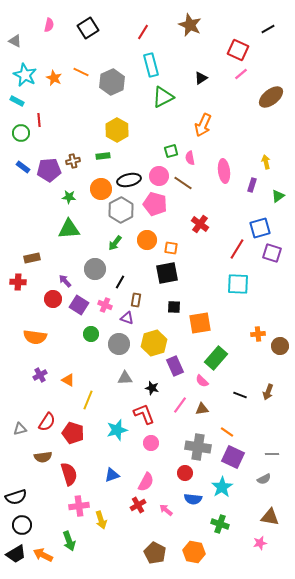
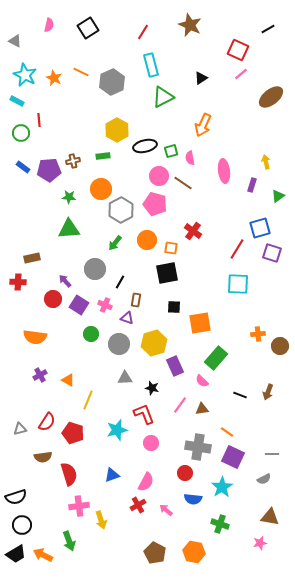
black ellipse at (129, 180): moved 16 px right, 34 px up
red cross at (200, 224): moved 7 px left, 7 px down
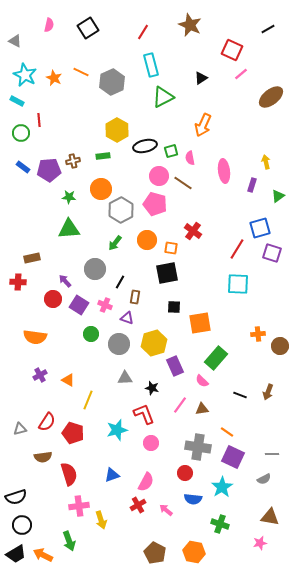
red square at (238, 50): moved 6 px left
brown rectangle at (136, 300): moved 1 px left, 3 px up
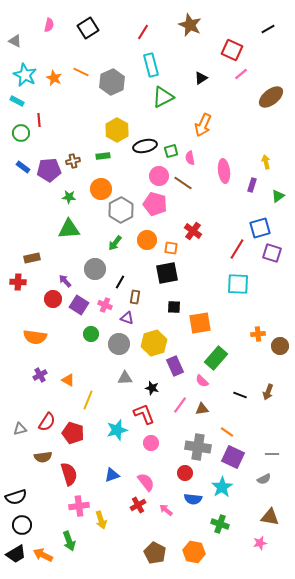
pink semicircle at (146, 482): rotated 66 degrees counterclockwise
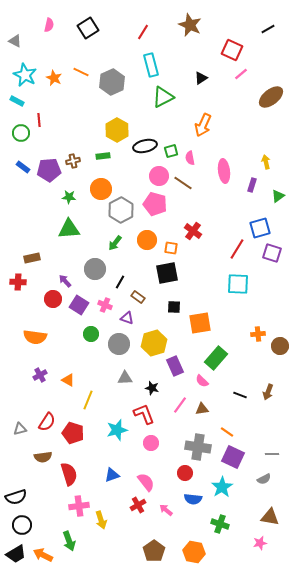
brown rectangle at (135, 297): moved 3 px right; rotated 64 degrees counterclockwise
brown pentagon at (155, 553): moved 1 px left, 2 px up; rotated 10 degrees clockwise
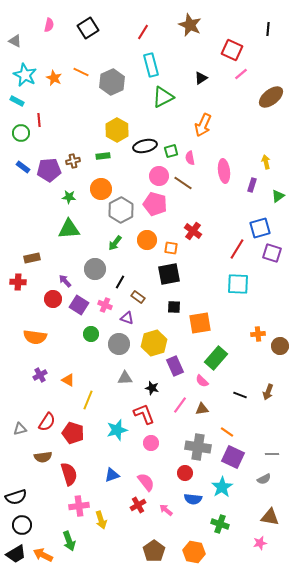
black line at (268, 29): rotated 56 degrees counterclockwise
black square at (167, 273): moved 2 px right, 1 px down
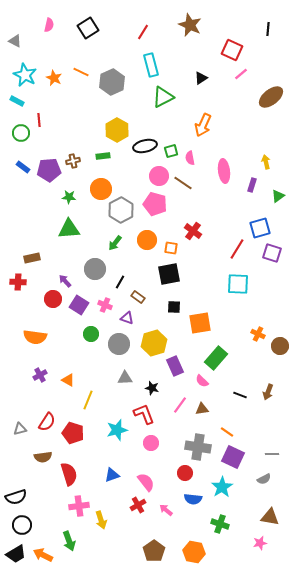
orange cross at (258, 334): rotated 32 degrees clockwise
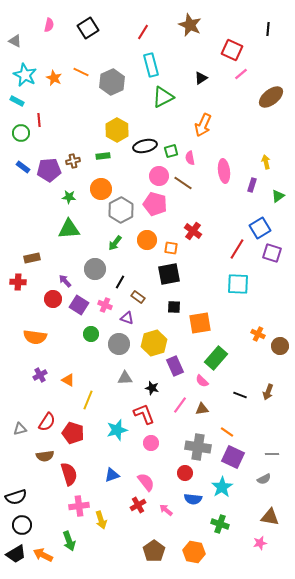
blue square at (260, 228): rotated 15 degrees counterclockwise
brown semicircle at (43, 457): moved 2 px right, 1 px up
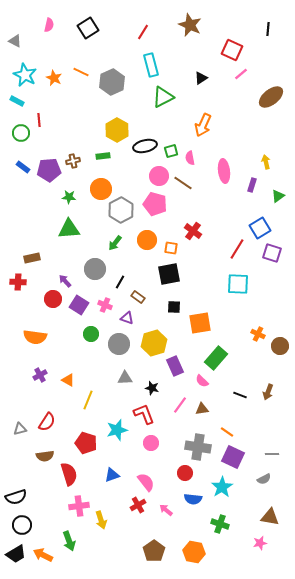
red pentagon at (73, 433): moved 13 px right, 10 px down
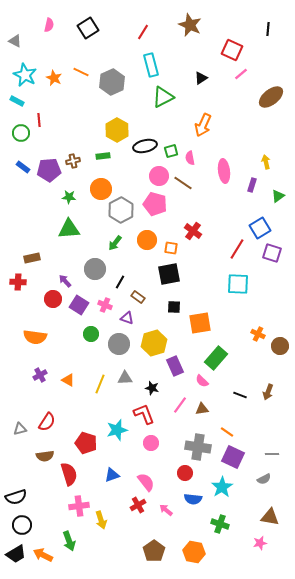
yellow line at (88, 400): moved 12 px right, 16 px up
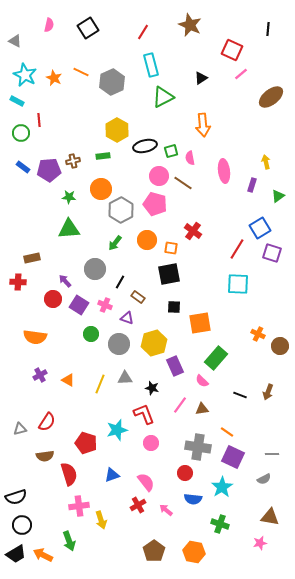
orange arrow at (203, 125): rotated 30 degrees counterclockwise
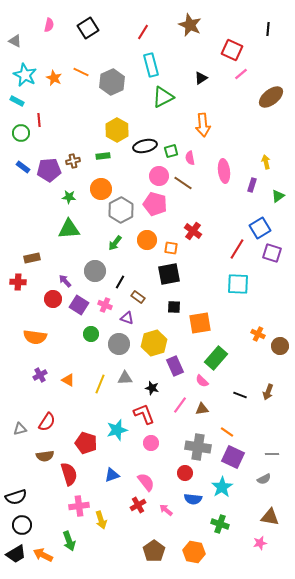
gray circle at (95, 269): moved 2 px down
